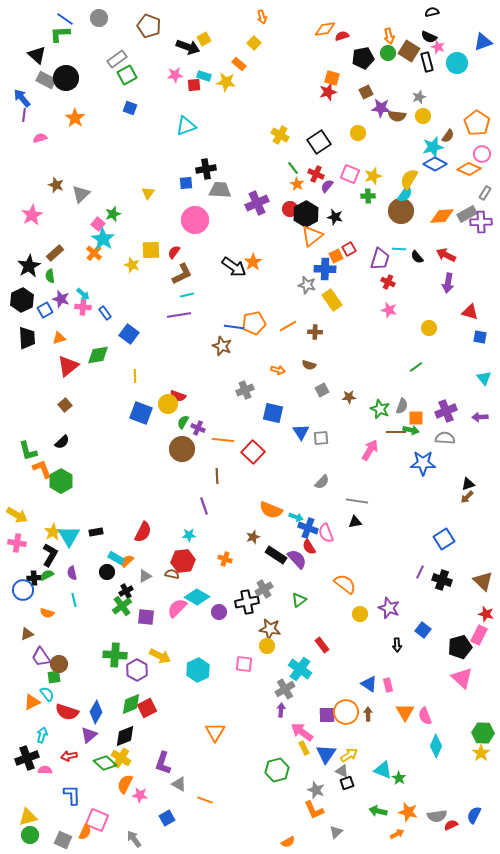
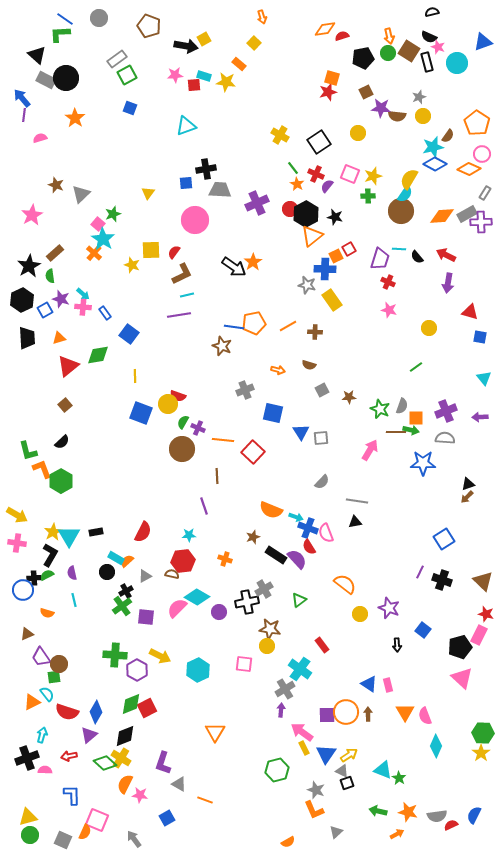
black arrow at (188, 47): moved 2 px left, 1 px up; rotated 10 degrees counterclockwise
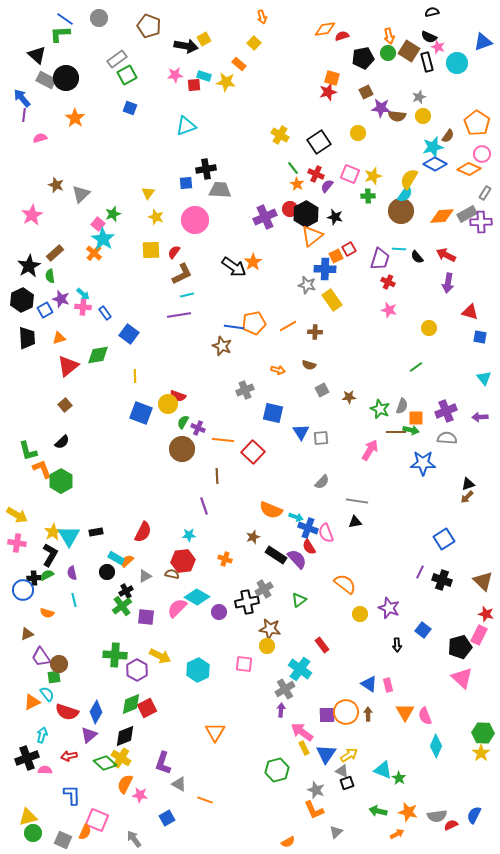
purple cross at (257, 203): moved 8 px right, 14 px down
yellow star at (132, 265): moved 24 px right, 48 px up
gray semicircle at (445, 438): moved 2 px right
green circle at (30, 835): moved 3 px right, 2 px up
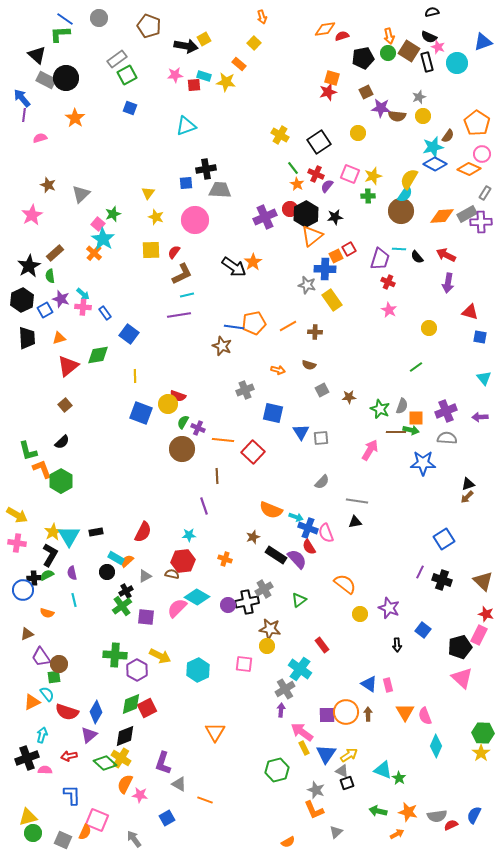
brown star at (56, 185): moved 8 px left
black star at (335, 217): rotated 21 degrees counterclockwise
pink star at (389, 310): rotated 14 degrees clockwise
purple circle at (219, 612): moved 9 px right, 7 px up
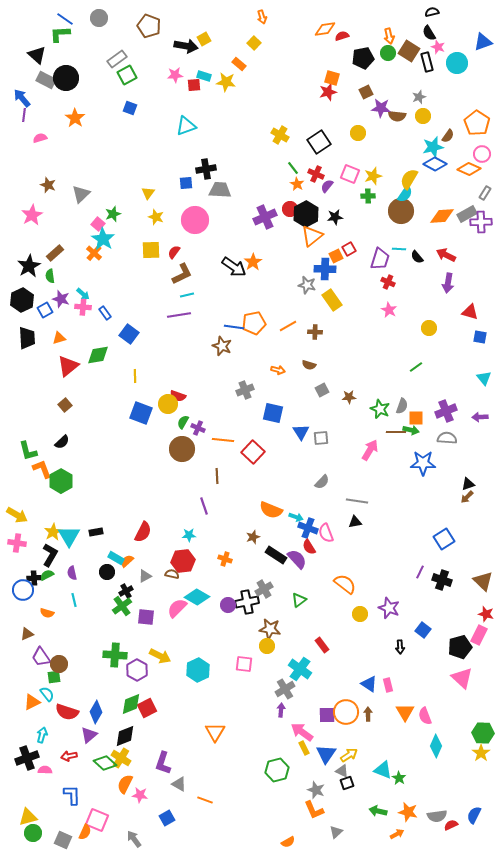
black semicircle at (429, 37): moved 4 px up; rotated 35 degrees clockwise
black arrow at (397, 645): moved 3 px right, 2 px down
